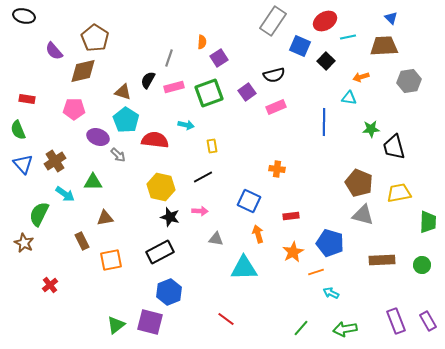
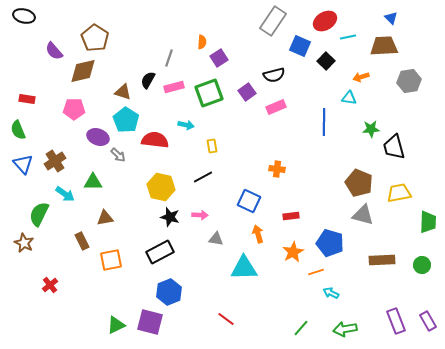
pink arrow at (200, 211): moved 4 px down
green triangle at (116, 325): rotated 12 degrees clockwise
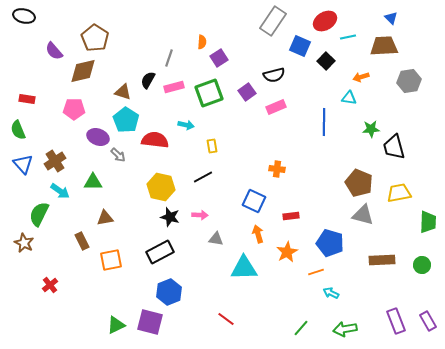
cyan arrow at (65, 194): moved 5 px left, 3 px up
blue square at (249, 201): moved 5 px right
orange star at (293, 252): moved 6 px left
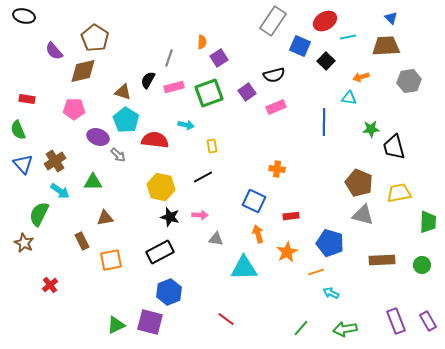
brown trapezoid at (384, 46): moved 2 px right
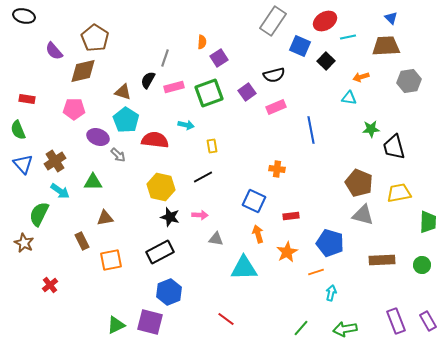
gray line at (169, 58): moved 4 px left
blue line at (324, 122): moved 13 px left, 8 px down; rotated 12 degrees counterclockwise
cyan arrow at (331, 293): rotated 77 degrees clockwise
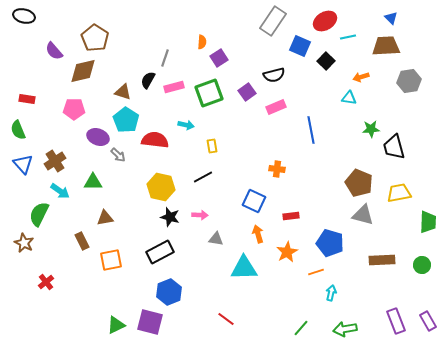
red cross at (50, 285): moved 4 px left, 3 px up
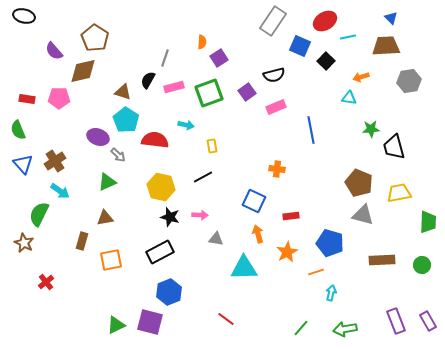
pink pentagon at (74, 109): moved 15 px left, 11 px up
green triangle at (93, 182): moved 14 px right; rotated 24 degrees counterclockwise
brown rectangle at (82, 241): rotated 42 degrees clockwise
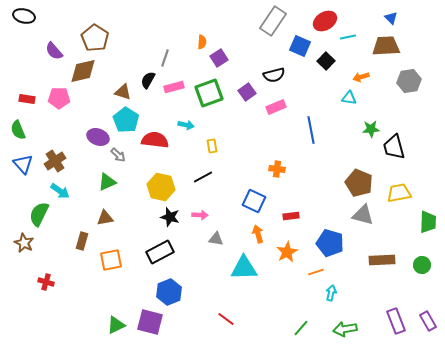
red cross at (46, 282): rotated 35 degrees counterclockwise
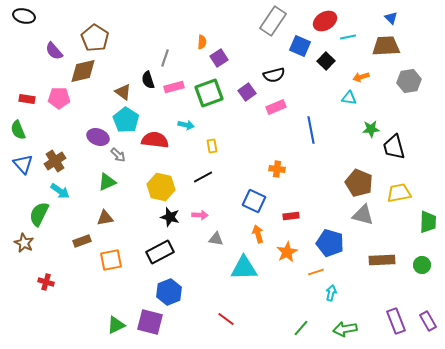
black semicircle at (148, 80): rotated 48 degrees counterclockwise
brown triangle at (123, 92): rotated 18 degrees clockwise
brown rectangle at (82, 241): rotated 54 degrees clockwise
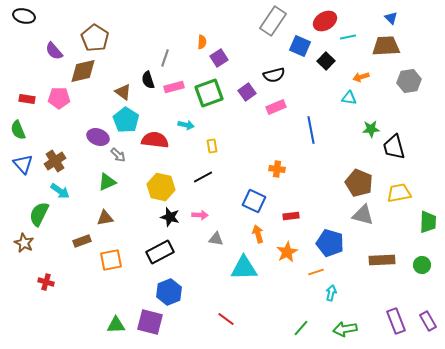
green triangle at (116, 325): rotated 24 degrees clockwise
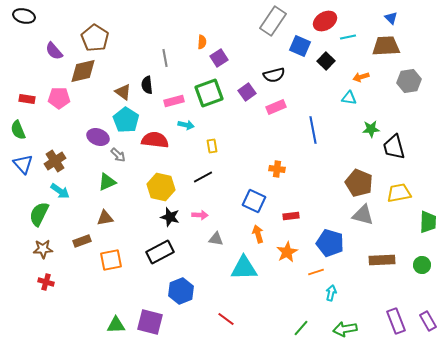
gray line at (165, 58): rotated 30 degrees counterclockwise
black semicircle at (148, 80): moved 1 px left, 5 px down; rotated 12 degrees clockwise
pink rectangle at (174, 87): moved 14 px down
blue line at (311, 130): moved 2 px right
brown star at (24, 243): moved 19 px right, 6 px down; rotated 30 degrees counterclockwise
blue hexagon at (169, 292): moved 12 px right, 1 px up
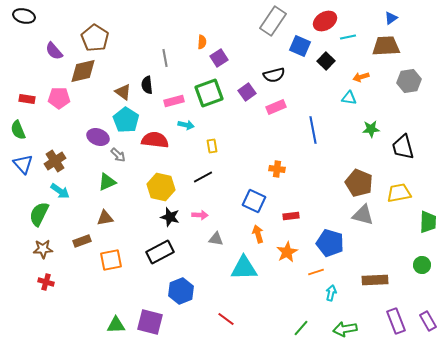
blue triangle at (391, 18): rotated 40 degrees clockwise
black trapezoid at (394, 147): moved 9 px right
brown rectangle at (382, 260): moved 7 px left, 20 px down
